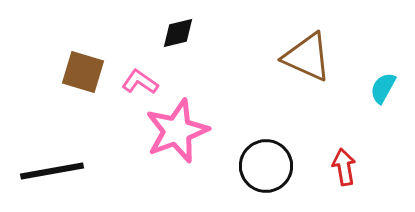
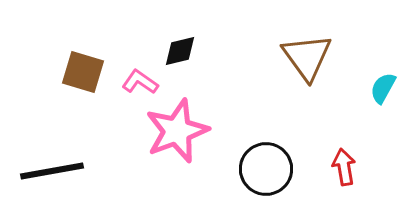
black diamond: moved 2 px right, 18 px down
brown triangle: rotated 30 degrees clockwise
black circle: moved 3 px down
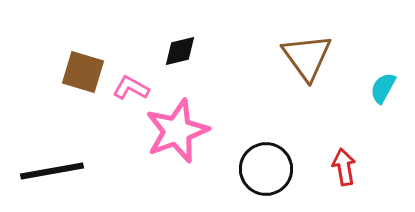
pink L-shape: moved 9 px left, 6 px down; rotated 6 degrees counterclockwise
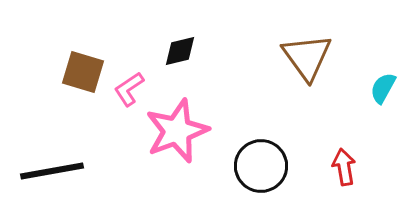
pink L-shape: moved 2 px left, 1 px down; rotated 63 degrees counterclockwise
black circle: moved 5 px left, 3 px up
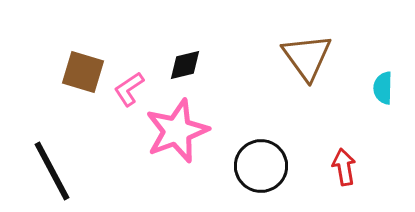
black diamond: moved 5 px right, 14 px down
cyan semicircle: rotated 28 degrees counterclockwise
black line: rotated 72 degrees clockwise
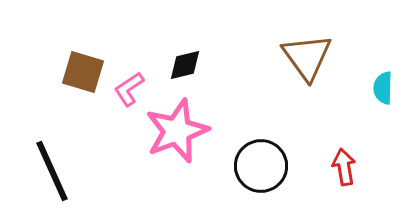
black line: rotated 4 degrees clockwise
